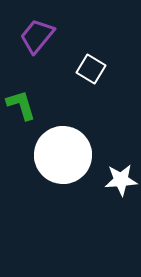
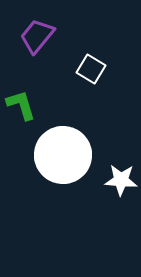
white star: rotated 8 degrees clockwise
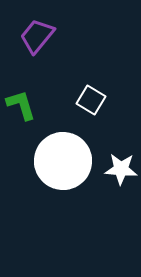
white square: moved 31 px down
white circle: moved 6 px down
white star: moved 11 px up
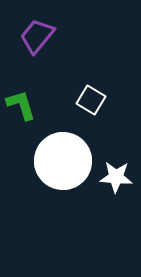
white star: moved 5 px left, 8 px down
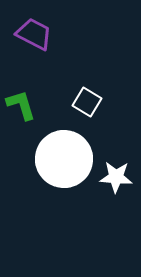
purple trapezoid: moved 3 px left, 2 px up; rotated 78 degrees clockwise
white square: moved 4 px left, 2 px down
white circle: moved 1 px right, 2 px up
